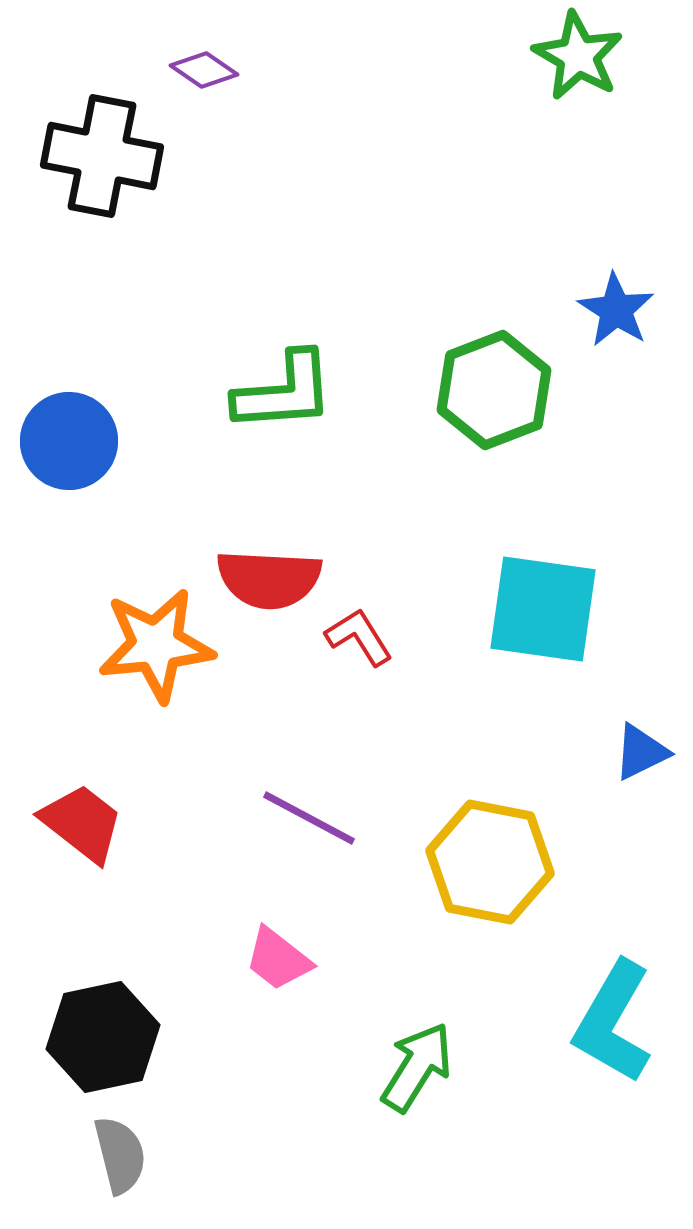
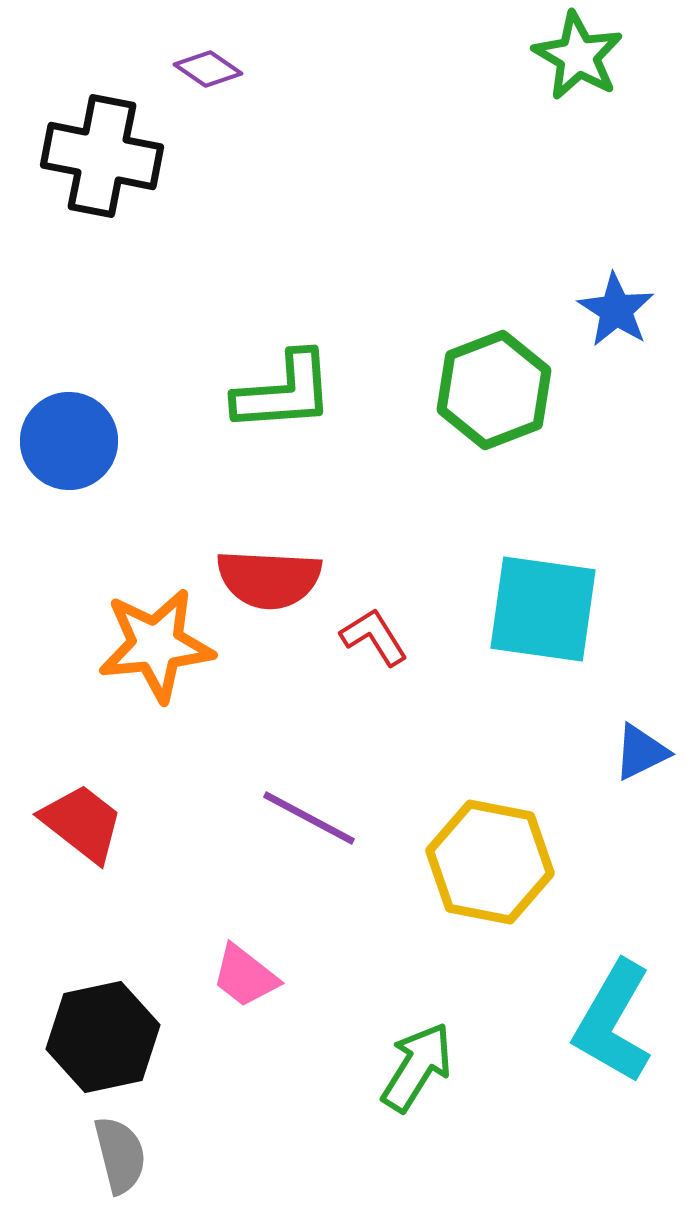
purple diamond: moved 4 px right, 1 px up
red L-shape: moved 15 px right
pink trapezoid: moved 33 px left, 17 px down
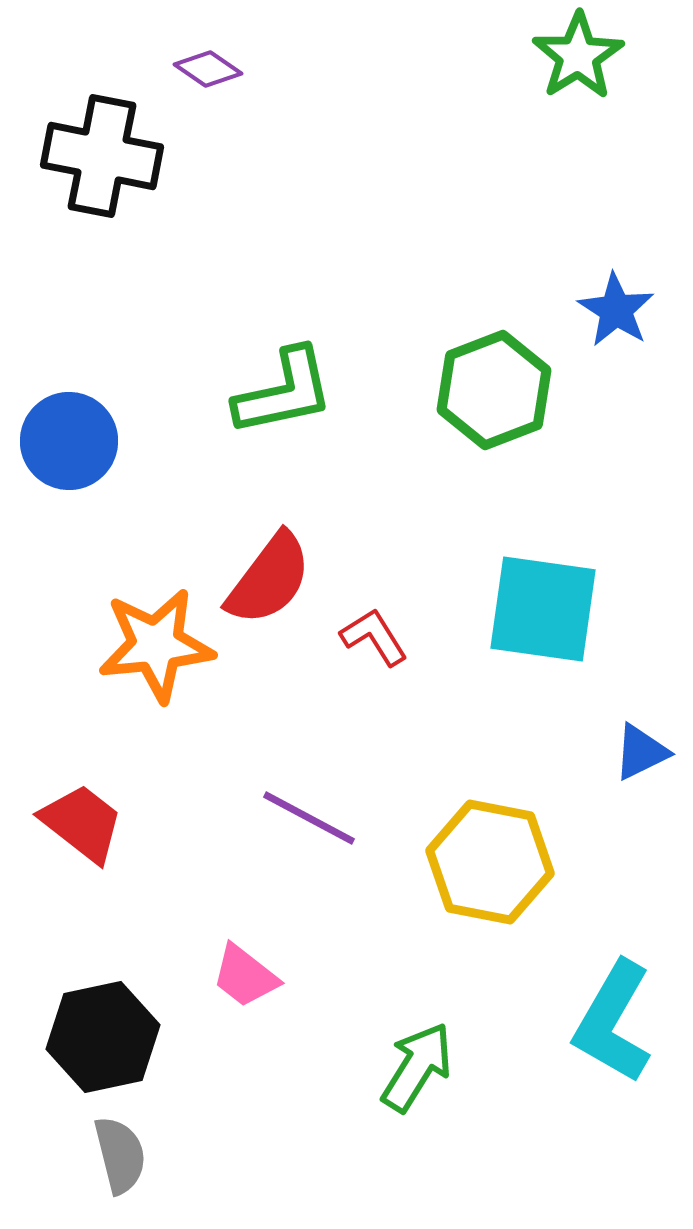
green star: rotated 10 degrees clockwise
green L-shape: rotated 8 degrees counterclockwise
red semicircle: rotated 56 degrees counterclockwise
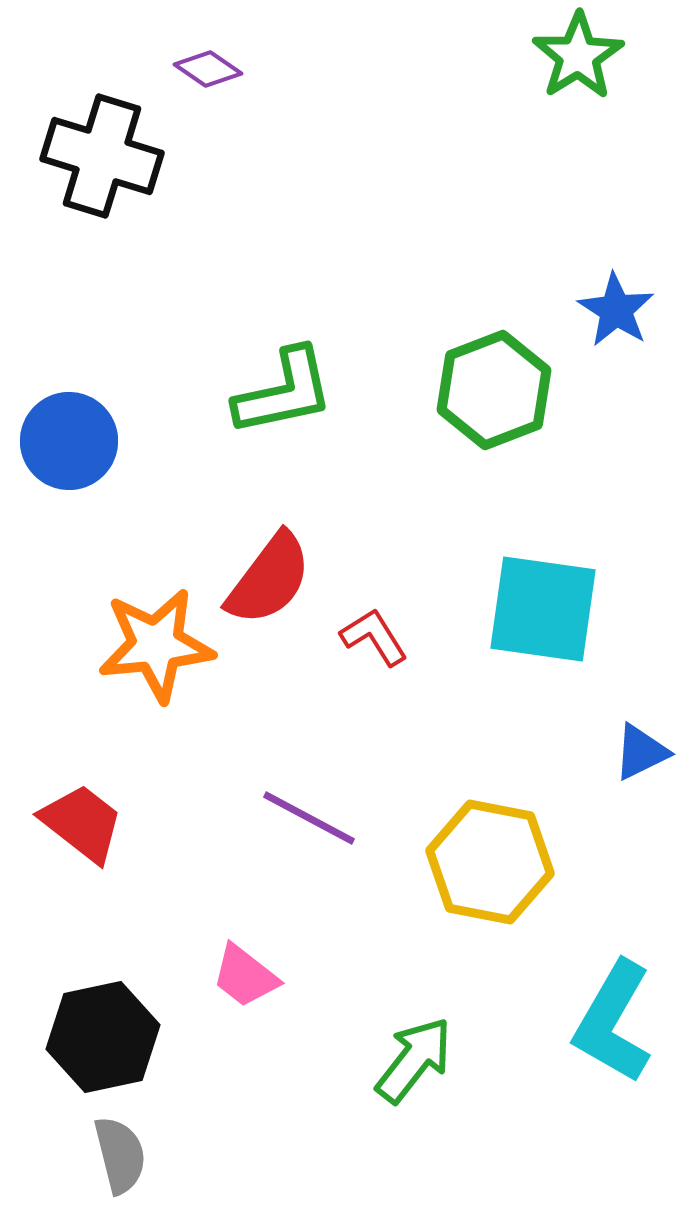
black cross: rotated 6 degrees clockwise
green arrow: moved 3 px left, 7 px up; rotated 6 degrees clockwise
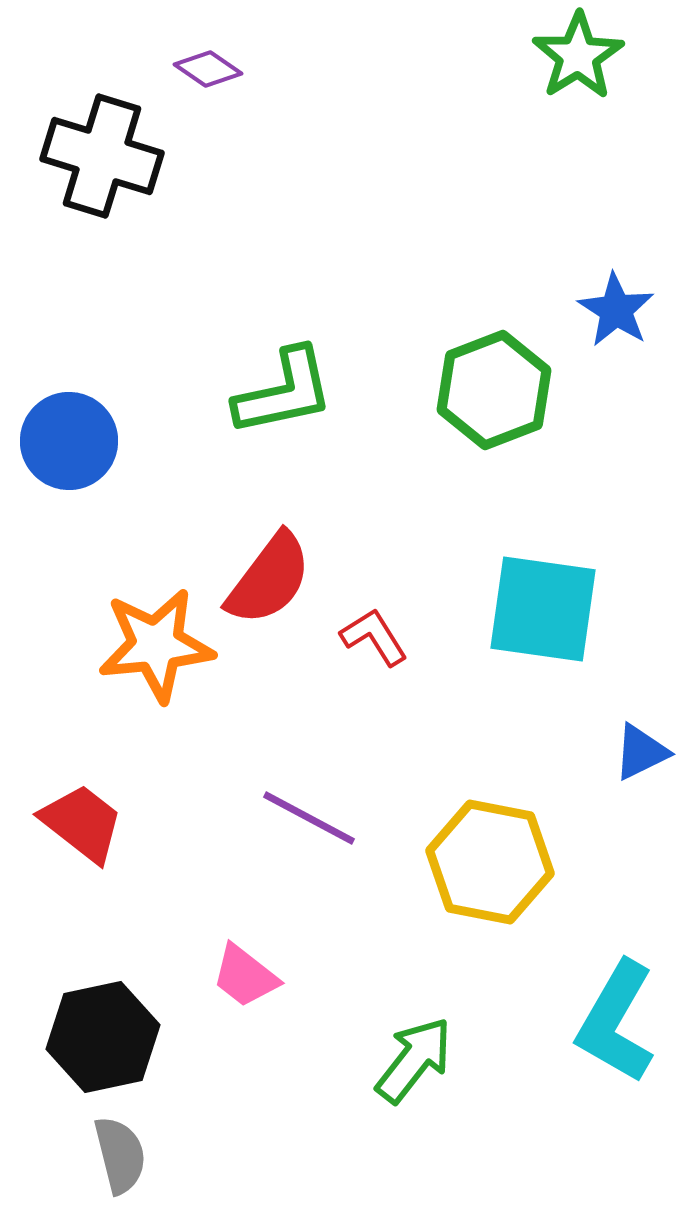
cyan L-shape: moved 3 px right
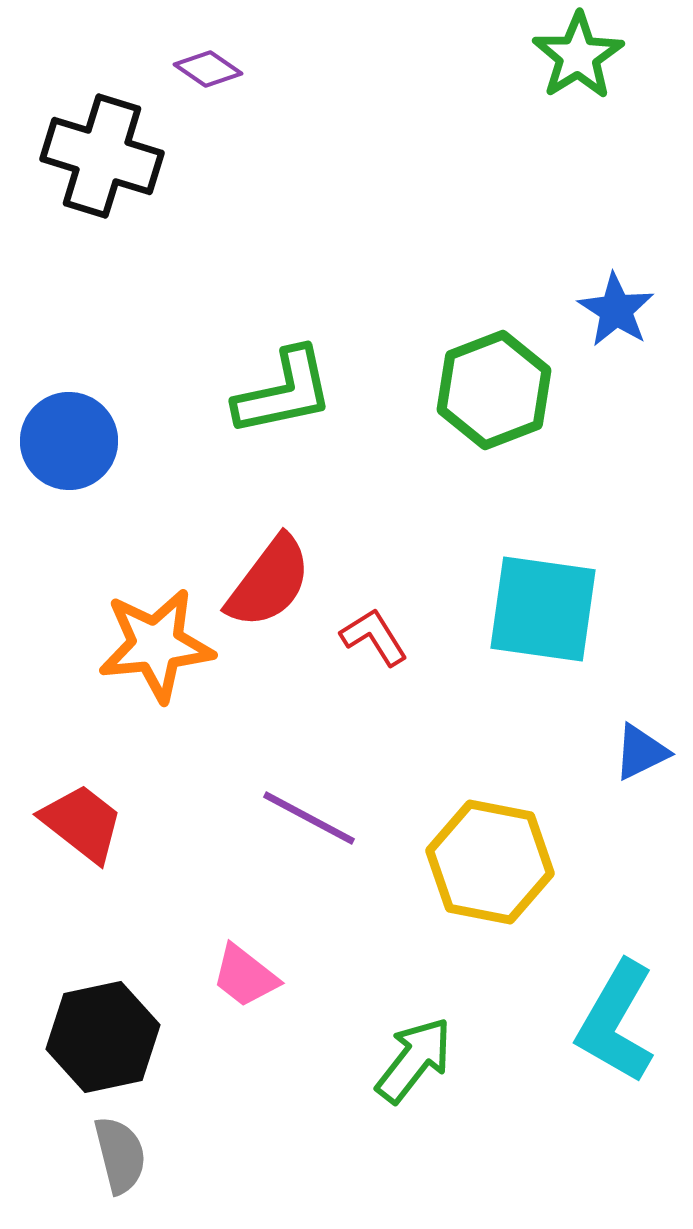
red semicircle: moved 3 px down
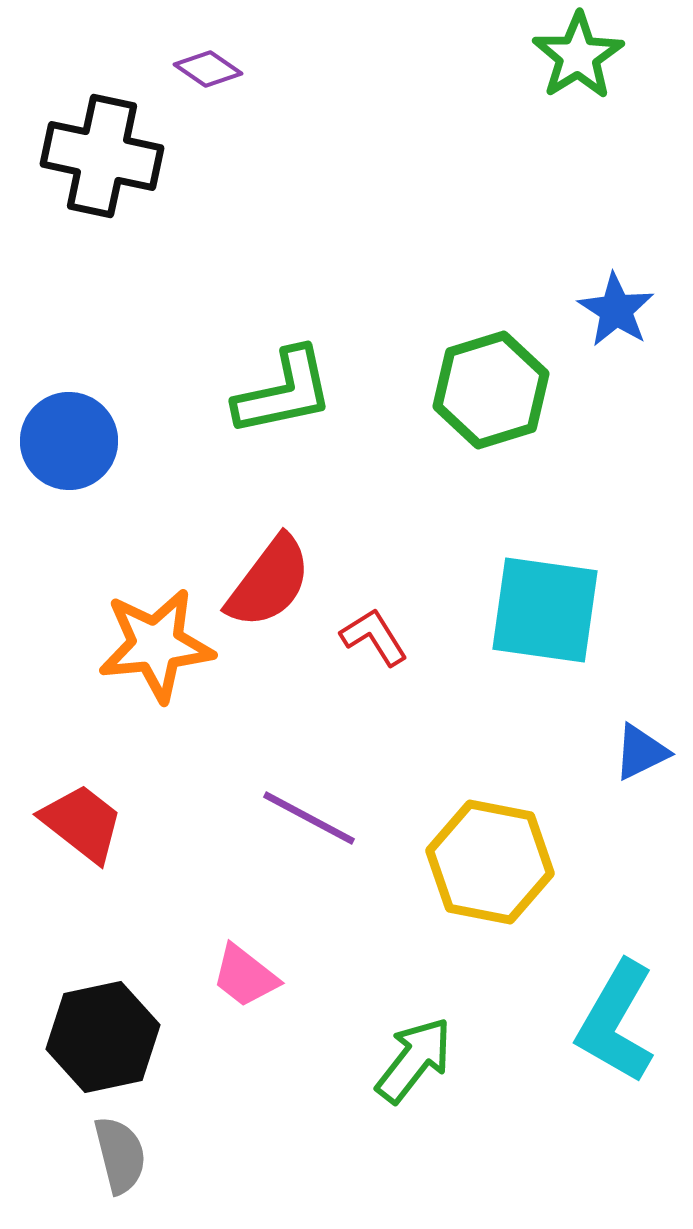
black cross: rotated 5 degrees counterclockwise
green hexagon: moved 3 px left; rotated 4 degrees clockwise
cyan square: moved 2 px right, 1 px down
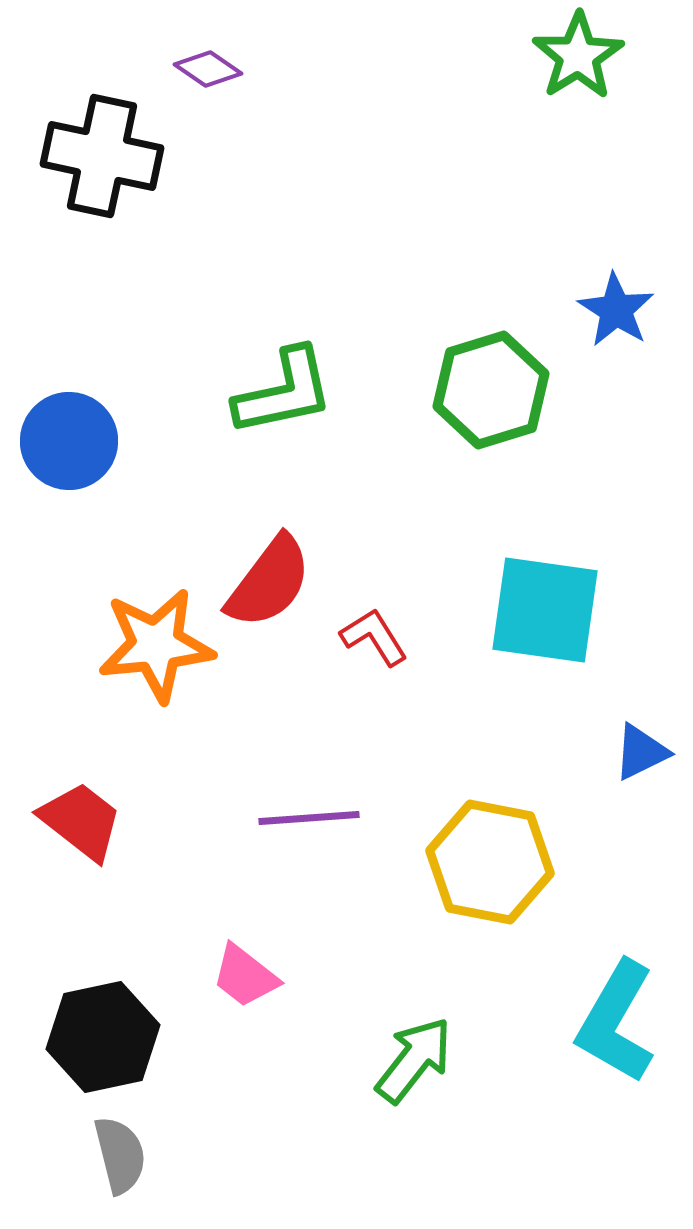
purple line: rotated 32 degrees counterclockwise
red trapezoid: moved 1 px left, 2 px up
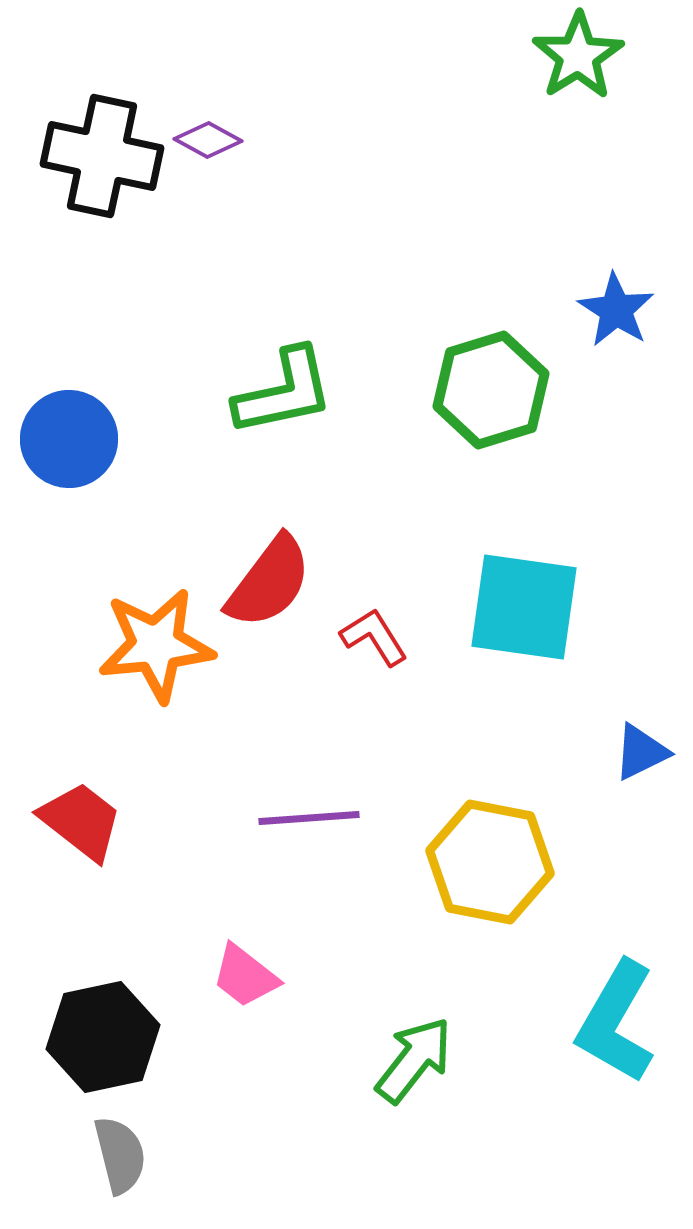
purple diamond: moved 71 px down; rotated 6 degrees counterclockwise
blue circle: moved 2 px up
cyan square: moved 21 px left, 3 px up
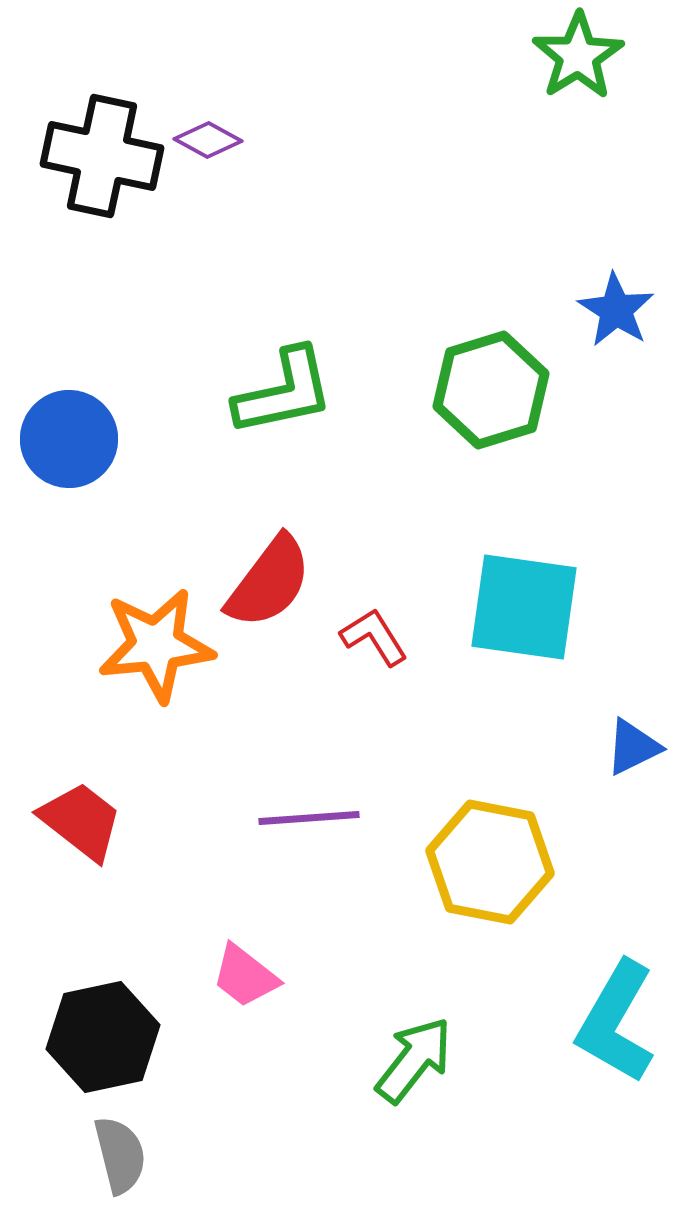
blue triangle: moved 8 px left, 5 px up
